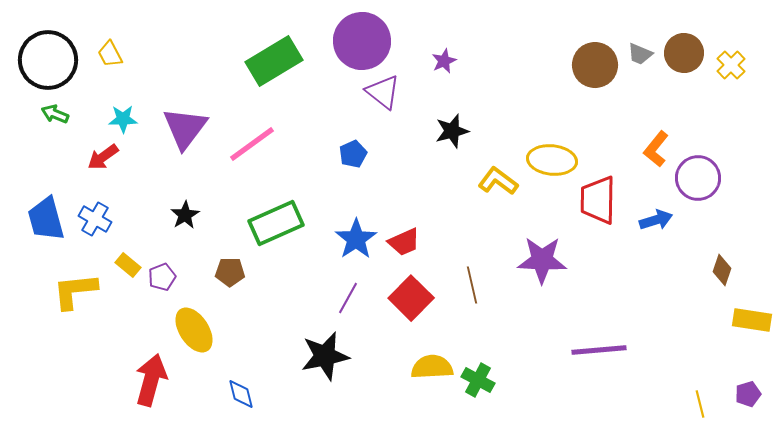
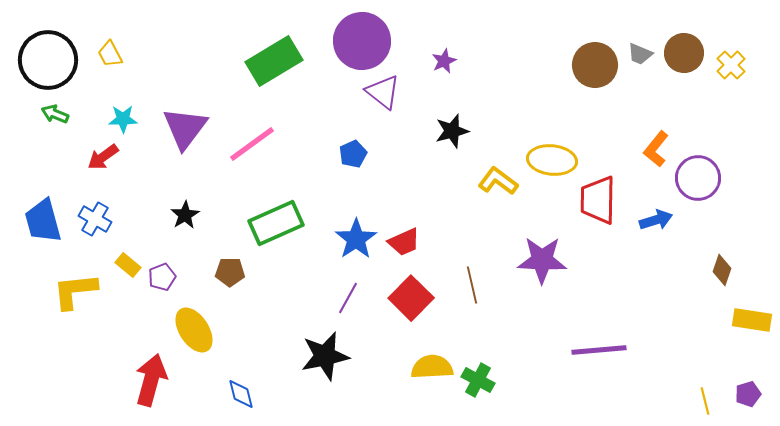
blue trapezoid at (46, 219): moved 3 px left, 2 px down
yellow line at (700, 404): moved 5 px right, 3 px up
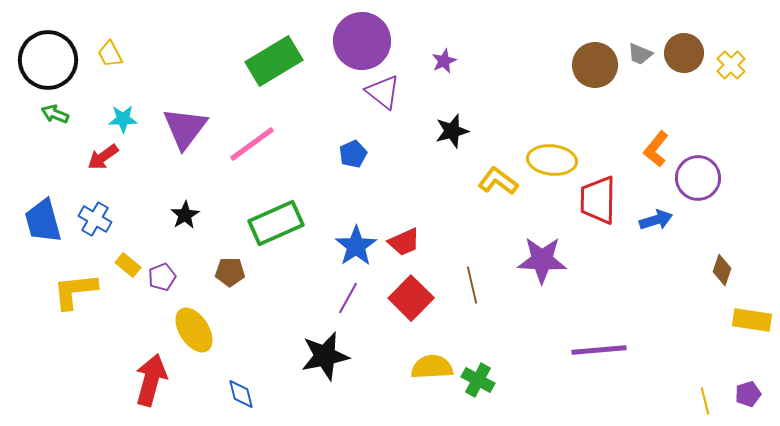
blue star at (356, 239): moved 7 px down
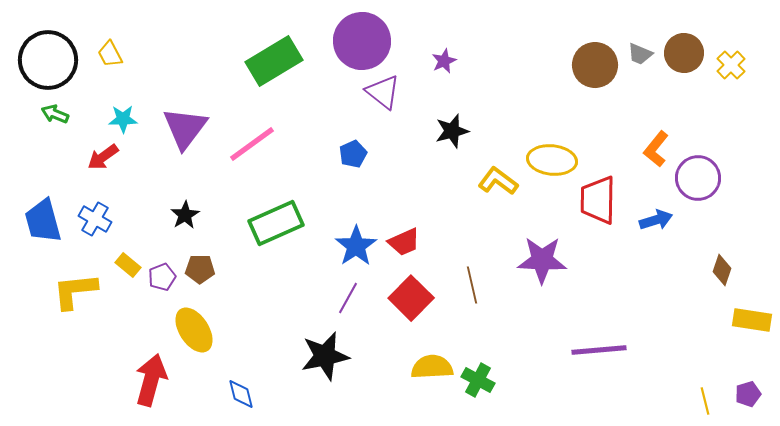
brown pentagon at (230, 272): moved 30 px left, 3 px up
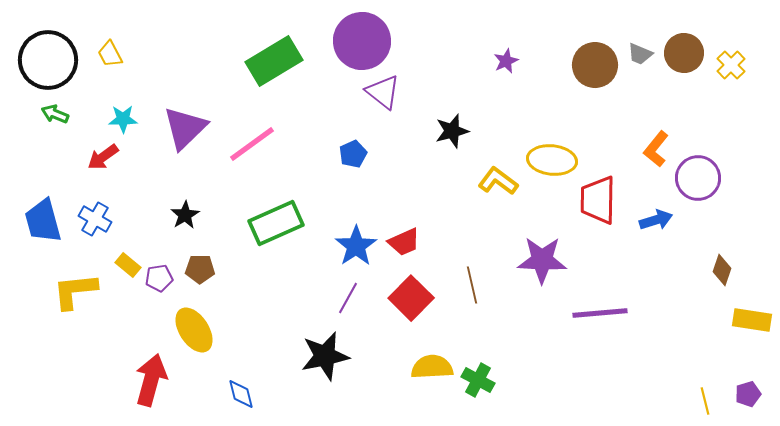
purple star at (444, 61): moved 62 px right
purple triangle at (185, 128): rotated 9 degrees clockwise
purple pentagon at (162, 277): moved 3 px left, 1 px down; rotated 12 degrees clockwise
purple line at (599, 350): moved 1 px right, 37 px up
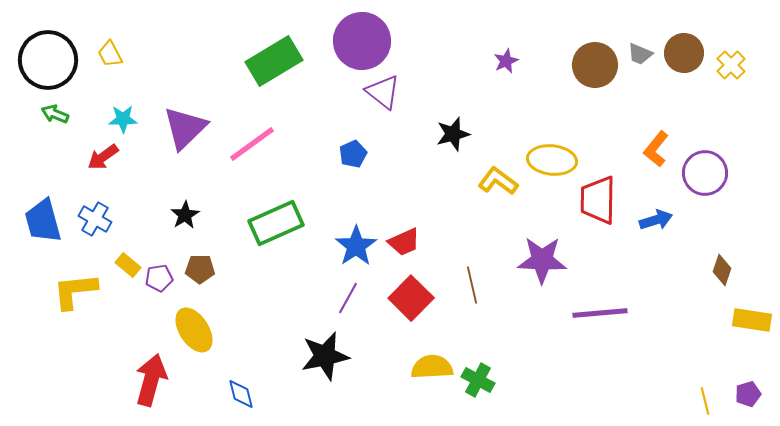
black star at (452, 131): moved 1 px right, 3 px down
purple circle at (698, 178): moved 7 px right, 5 px up
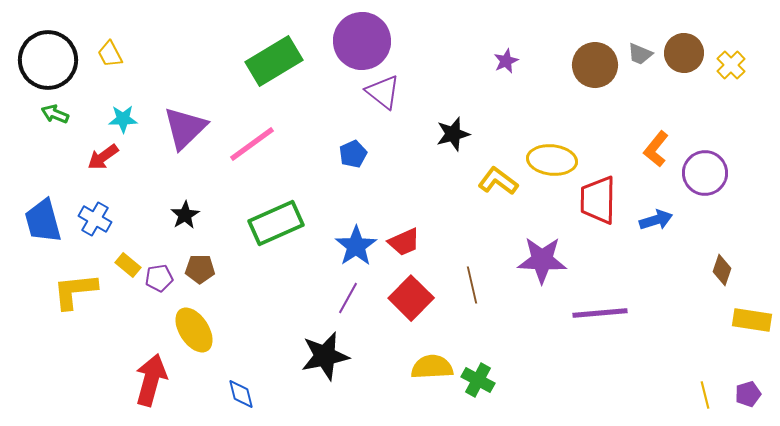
yellow line at (705, 401): moved 6 px up
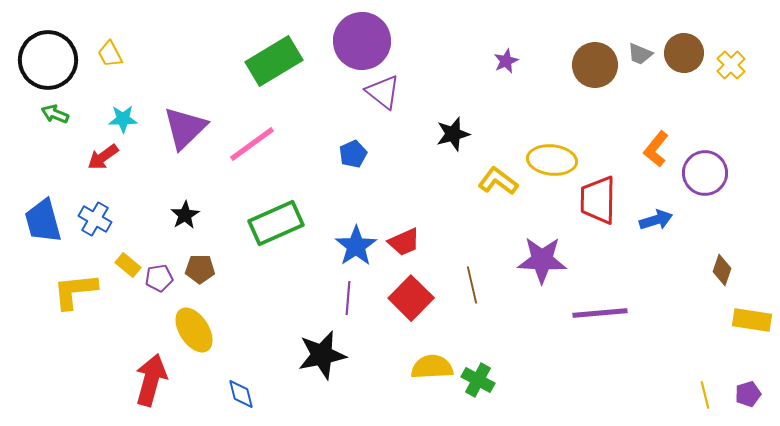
purple line at (348, 298): rotated 24 degrees counterclockwise
black star at (325, 356): moved 3 px left, 1 px up
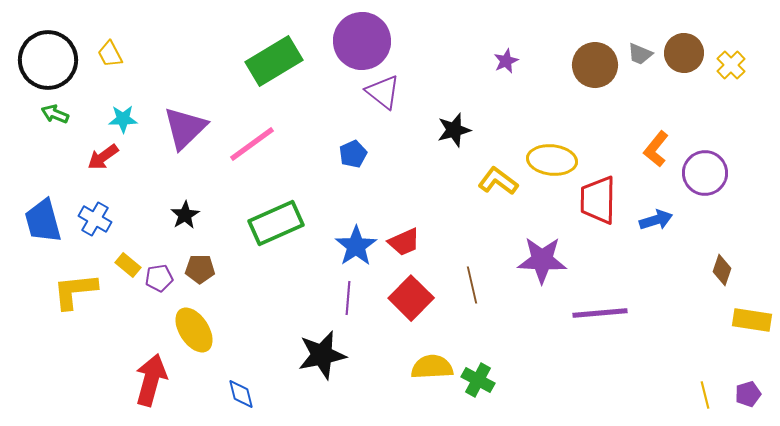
black star at (453, 134): moved 1 px right, 4 px up
